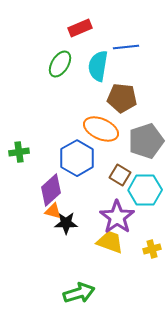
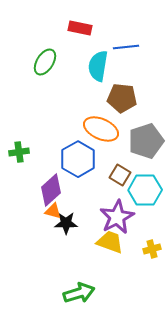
red rectangle: rotated 35 degrees clockwise
green ellipse: moved 15 px left, 2 px up
blue hexagon: moved 1 px right, 1 px down
purple star: rotated 8 degrees clockwise
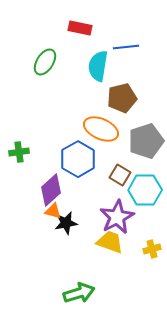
brown pentagon: rotated 20 degrees counterclockwise
black star: rotated 10 degrees counterclockwise
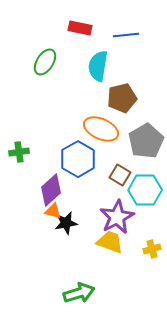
blue line: moved 12 px up
gray pentagon: rotated 12 degrees counterclockwise
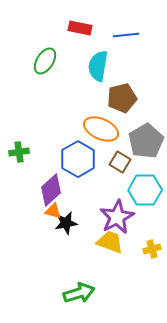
green ellipse: moved 1 px up
brown square: moved 13 px up
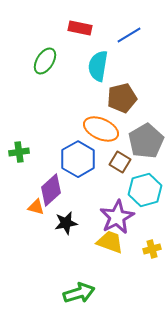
blue line: moved 3 px right; rotated 25 degrees counterclockwise
cyan hexagon: rotated 16 degrees counterclockwise
orange triangle: moved 17 px left, 4 px up
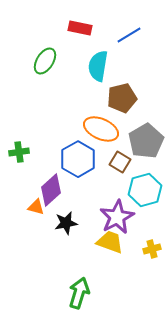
green arrow: rotated 56 degrees counterclockwise
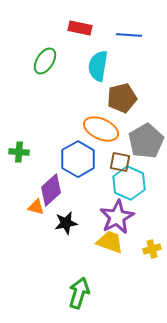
blue line: rotated 35 degrees clockwise
green cross: rotated 12 degrees clockwise
brown square: rotated 20 degrees counterclockwise
cyan hexagon: moved 16 px left, 7 px up; rotated 20 degrees counterclockwise
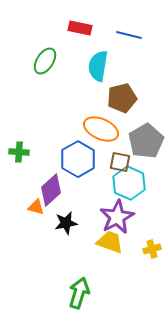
blue line: rotated 10 degrees clockwise
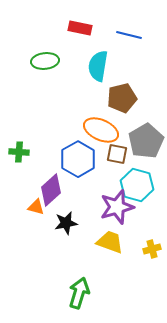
green ellipse: rotated 52 degrees clockwise
orange ellipse: moved 1 px down
brown square: moved 3 px left, 8 px up
cyan hexagon: moved 8 px right, 2 px down; rotated 8 degrees counterclockwise
purple star: moved 10 px up; rotated 12 degrees clockwise
